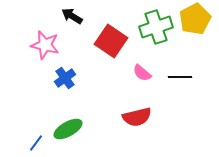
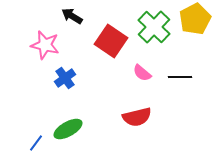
green cross: moved 2 px left; rotated 28 degrees counterclockwise
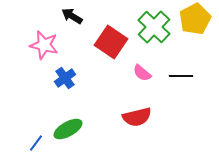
red square: moved 1 px down
pink star: moved 1 px left
black line: moved 1 px right, 1 px up
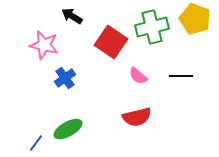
yellow pentagon: rotated 24 degrees counterclockwise
green cross: moved 2 px left; rotated 32 degrees clockwise
pink semicircle: moved 4 px left, 3 px down
